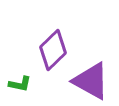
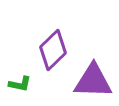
purple triangle: moved 2 px right; rotated 27 degrees counterclockwise
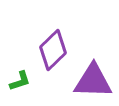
green L-shape: moved 3 px up; rotated 30 degrees counterclockwise
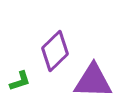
purple diamond: moved 2 px right, 1 px down
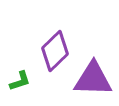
purple triangle: moved 2 px up
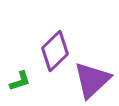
purple triangle: moved 1 px left, 1 px down; rotated 45 degrees counterclockwise
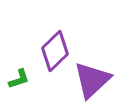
green L-shape: moved 1 px left, 2 px up
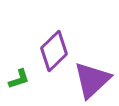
purple diamond: moved 1 px left
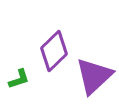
purple triangle: moved 2 px right, 4 px up
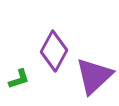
purple diamond: rotated 18 degrees counterclockwise
